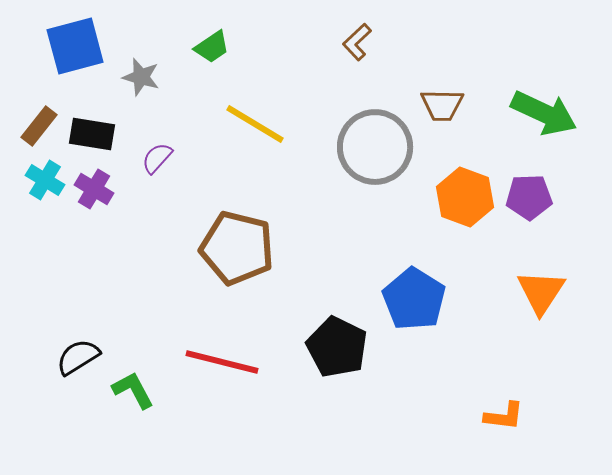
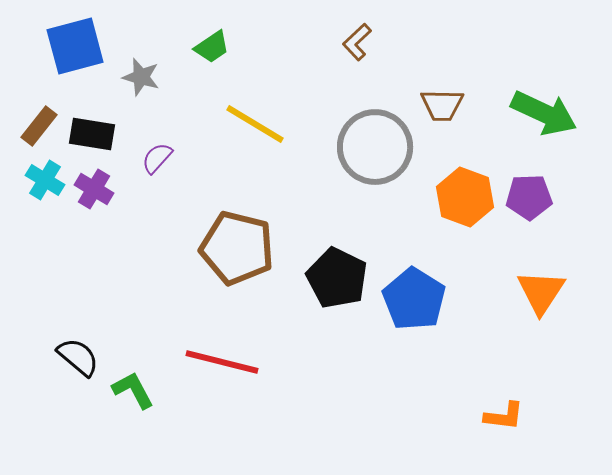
black pentagon: moved 69 px up
black semicircle: rotated 72 degrees clockwise
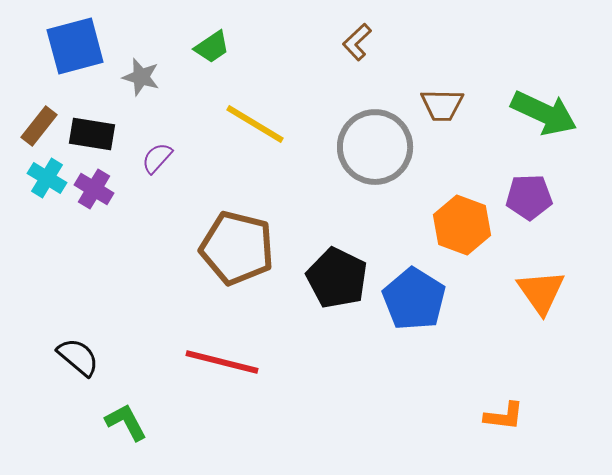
cyan cross: moved 2 px right, 2 px up
orange hexagon: moved 3 px left, 28 px down
orange triangle: rotated 8 degrees counterclockwise
green L-shape: moved 7 px left, 32 px down
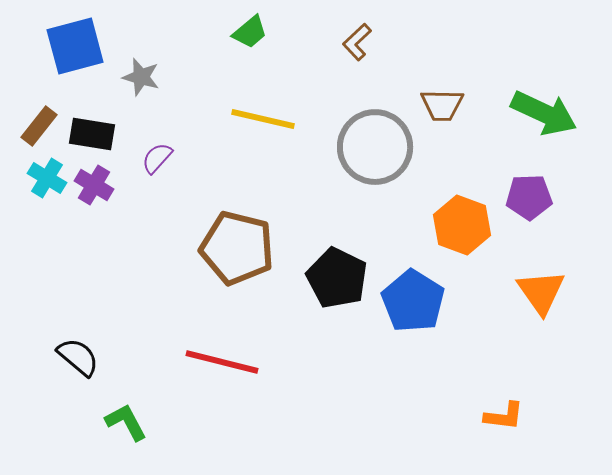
green trapezoid: moved 38 px right, 15 px up; rotated 6 degrees counterclockwise
yellow line: moved 8 px right, 5 px up; rotated 18 degrees counterclockwise
purple cross: moved 4 px up
blue pentagon: moved 1 px left, 2 px down
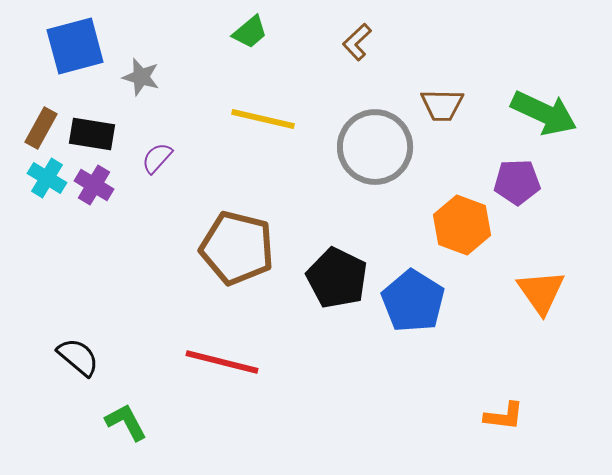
brown rectangle: moved 2 px right, 2 px down; rotated 9 degrees counterclockwise
purple pentagon: moved 12 px left, 15 px up
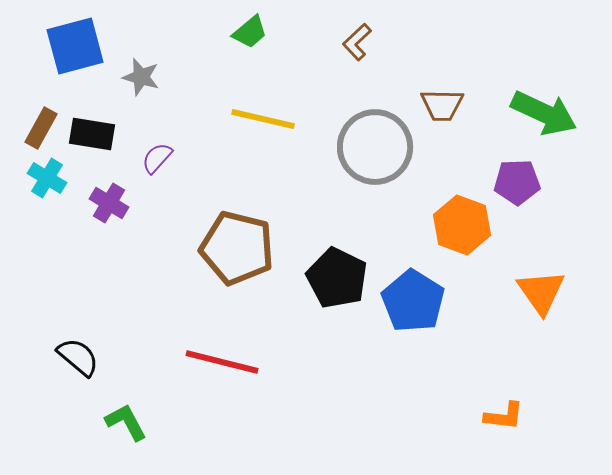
purple cross: moved 15 px right, 18 px down
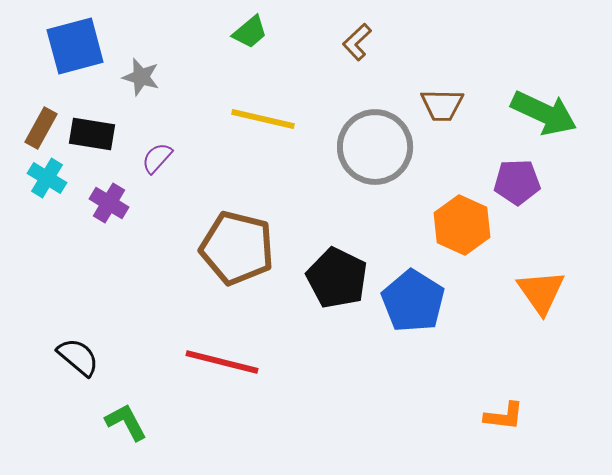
orange hexagon: rotated 4 degrees clockwise
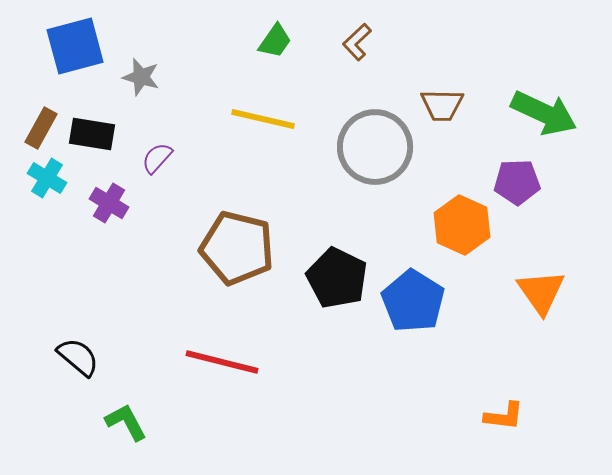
green trapezoid: moved 25 px right, 9 px down; rotated 15 degrees counterclockwise
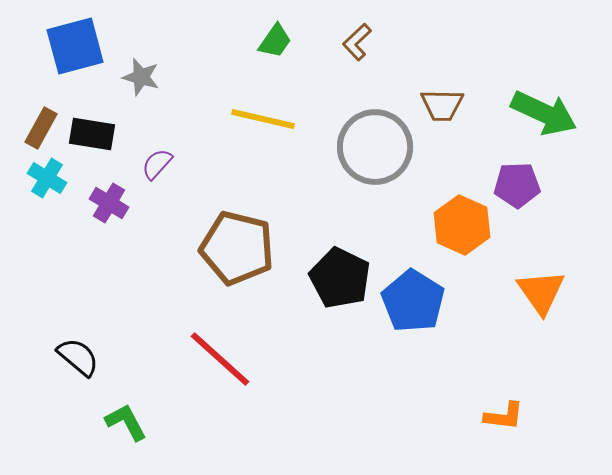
purple semicircle: moved 6 px down
purple pentagon: moved 3 px down
black pentagon: moved 3 px right
red line: moved 2 px left, 3 px up; rotated 28 degrees clockwise
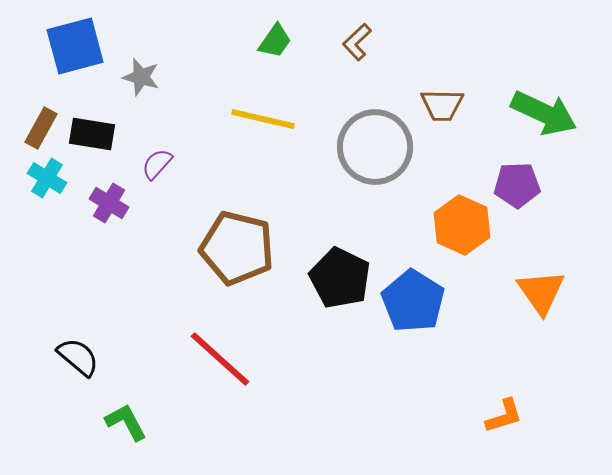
orange L-shape: rotated 24 degrees counterclockwise
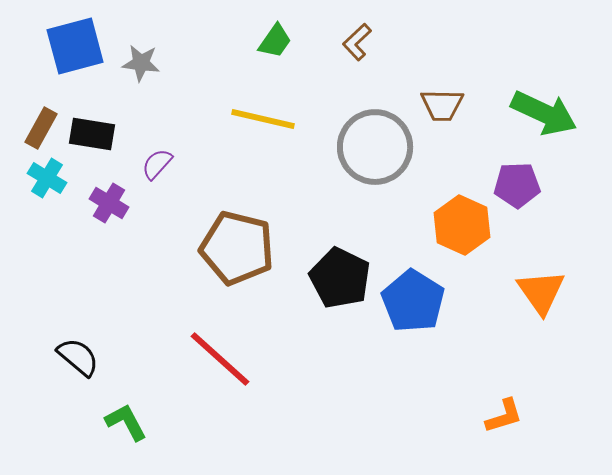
gray star: moved 14 px up; rotated 9 degrees counterclockwise
